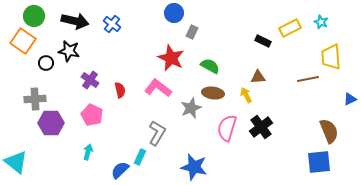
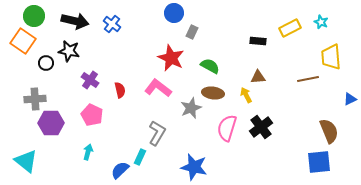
black rectangle: moved 5 px left; rotated 21 degrees counterclockwise
cyan triangle: moved 10 px right, 1 px up
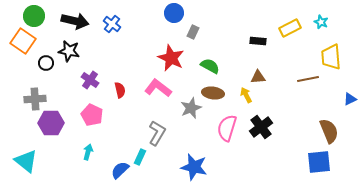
gray rectangle: moved 1 px right
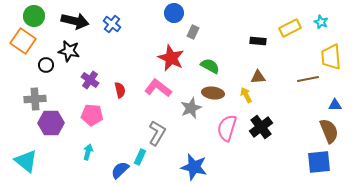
black circle: moved 2 px down
blue triangle: moved 15 px left, 6 px down; rotated 24 degrees clockwise
pink pentagon: rotated 20 degrees counterclockwise
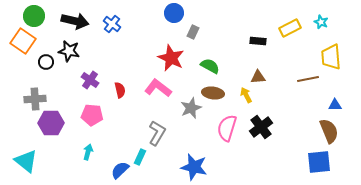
black circle: moved 3 px up
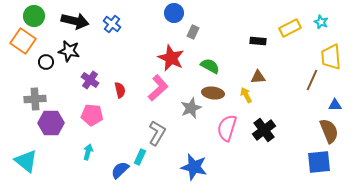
brown line: moved 4 px right, 1 px down; rotated 55 degrees counterclockwise
pink L-shape: rotated 100 degrees clockwise
black cross: moved 3 px right, 3 px down
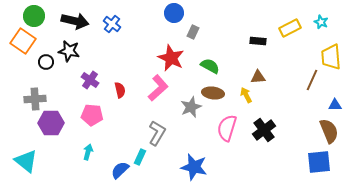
gray star: moved 1 px up
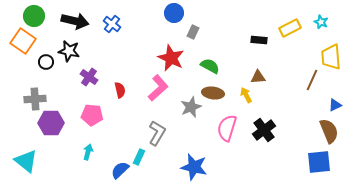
black rectangle: moved 1 px right, 1 px up
purple cross: moved 1 px left, 3 px up
blue triangle: rotated 24 degrees counterclockwise
cyan rectangle: moved 1 px left
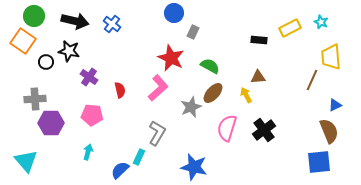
brown ellipse: rotated 55 degrees counterclockwise
cyan triangle: rotated 10 degrees clockwise
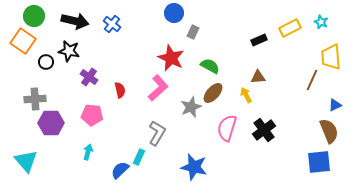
black rectangle: rotated 28 degrees counterclockwise
